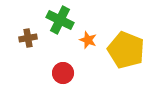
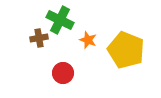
brown cross: moved 11 px right
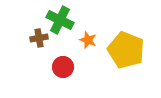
red circle: moved 6 px up
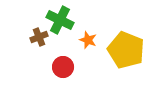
brown cross: moved 1 px up; rotated 12 degrees counterclockwise
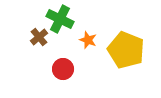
green cross: moved 1 px up
brown cross: rotated 18 degrees counterclockwise
red circle: moved 2 px down
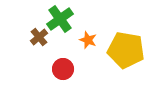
green cross: rotated 28 degrees clockwise
yellow pentagon: rotated 12 degrees counterclockwise
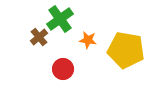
orange star: rotated 12 degrees counterclockwise
